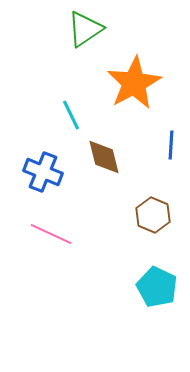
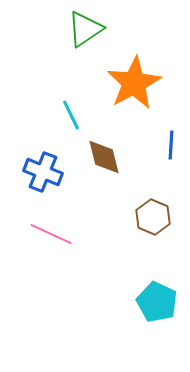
brown hexagon: moved 2 px down
cyan pentagon: moved 15 px down
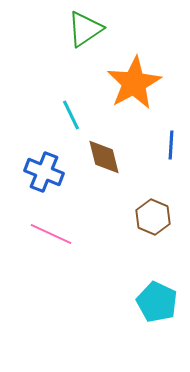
blue cross: moved 1 px right
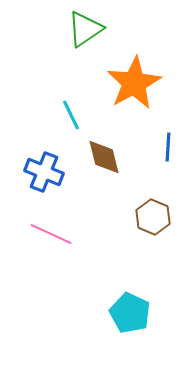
blue line: moved 3 px left, 2 px down
cyan pentagon: moved 27 px left, 11 px down
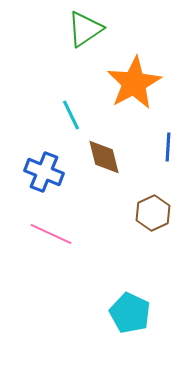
brown hexagon: moved 4 px up; rotated 12 degrees clockwise
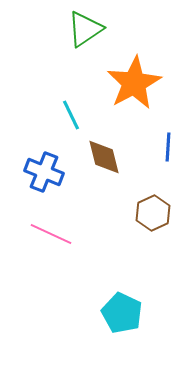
cyan pentagon: moved 8 px left
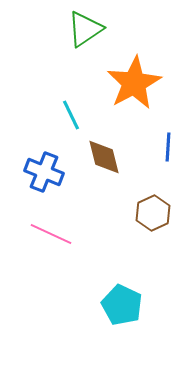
cyan pentagon: moved 8 px up
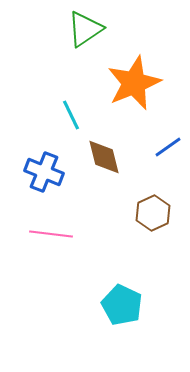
orange star: rotated 6 degrees clockwise
blue line: rotated 52 degrees clockwise
pink line: rotated 18 degrees counterclockwise
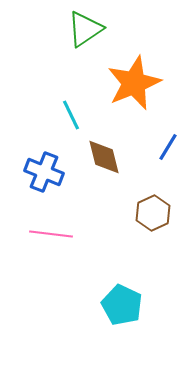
blue line: rotated 24 degrees counterclockwise
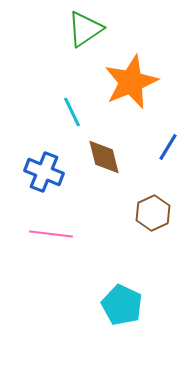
orange star: moved 3 px left, 1 px up
cyan line: moved 1 px right, 3 px up
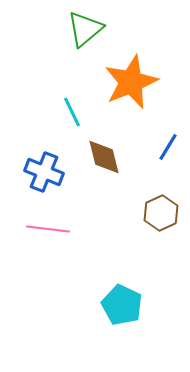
green triangle: rotated 6 degrees counterclockwise
brown hexagon: moved 8 px right
pink line: moved 3 px left, 5 px up
